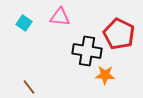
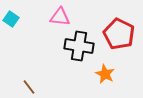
cyan square: moved 13 px left, 4 px up
black cross: moved 8 px left, 5 px up
orange star: moved 1 px up; rotated 24 degrees clockwise
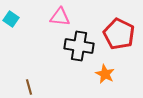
brown line: rotated 21 degrees clockwise
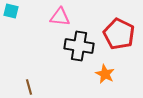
cyan square: moved 8 px up; rotated 21 degrees counterclockwise
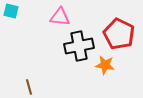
black cross: rotated 20 degrees counterclockwise
orange star: moved 9 px up; rotated 18 degrees counterclockwise
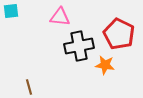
cyan square: rotated 21 degrees counterclockwise
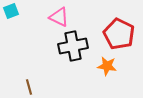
cyan square: rotated 14 degrees counterclockwise
pink triangle: moved 1 px left; rotated 20 degrees clockwise
black cross: moved 6 px left
orange star: moved 2 px right, 1 px down
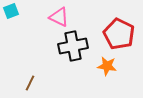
brown line: moved 1 px right, 4 px up; rotated 42 degrees clockwise
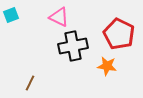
cyan square: moved 4 px down
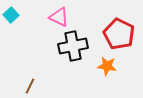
cyan square: rotated 21 degrees counterclockwise
brown line: moved 3 px down
